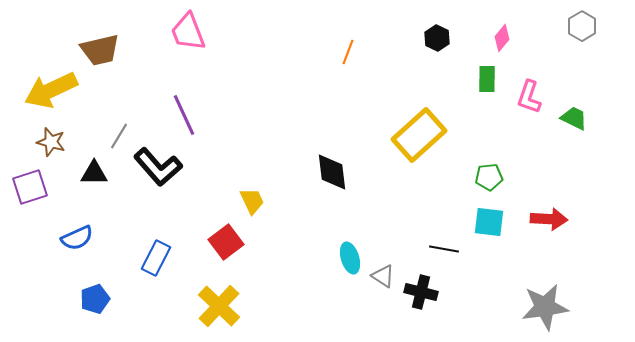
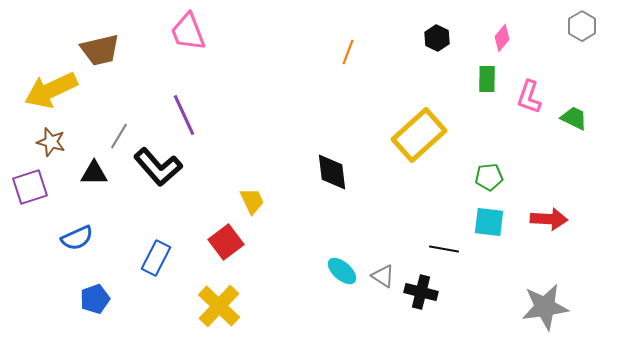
cyan ellipse: moved 8 px left, 13 px down; rotated 32 degrees counterclockwise
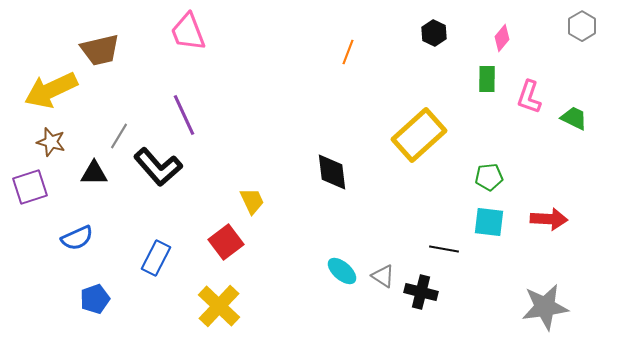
black hexagon: moved 3 px left, 5 px up
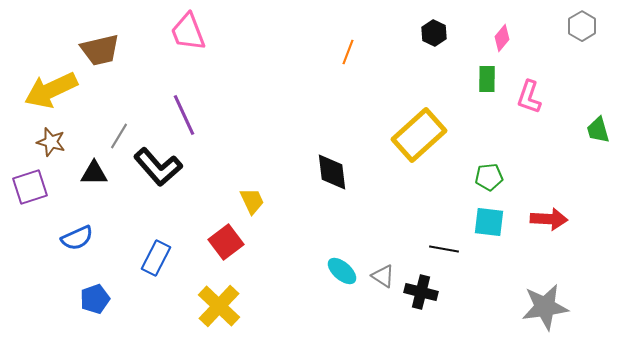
green trapezoid: moved 24 px right, 12 px down; rotated 132 degrees counterclockwise
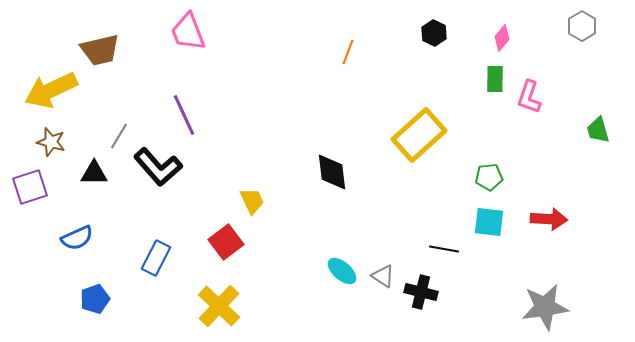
green rectangle: moved 8 px right
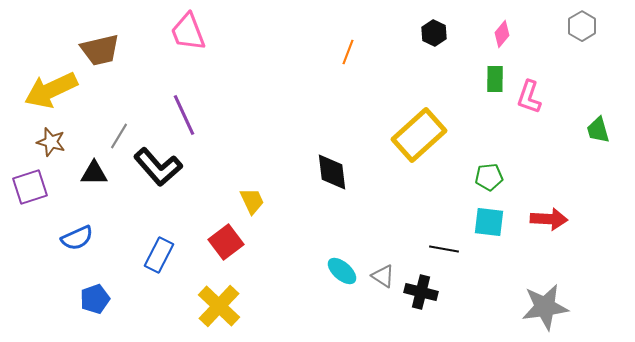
pink diamond: moved 4 px up
blue rectangle: moved 3 px right, 3 px up
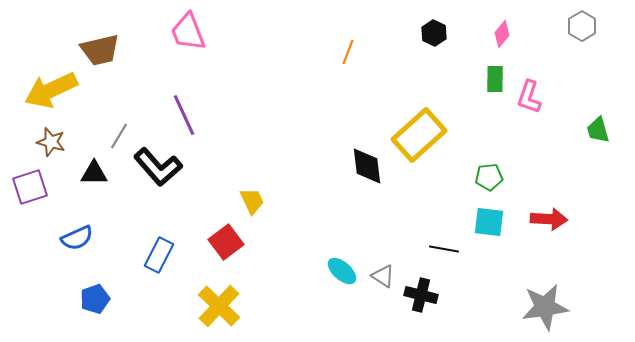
black diamond: moved 35 px right, 6 px up
black cross: moved 3 px down
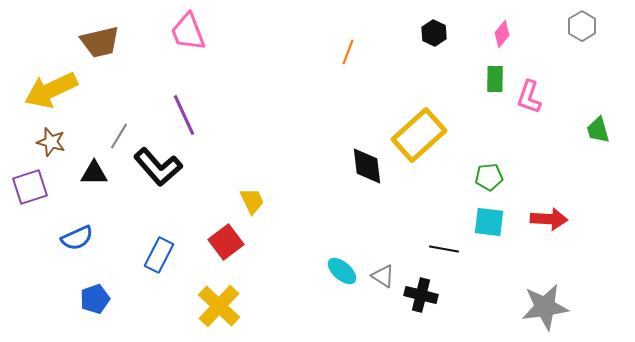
brown trapezoid: moved 8 px up
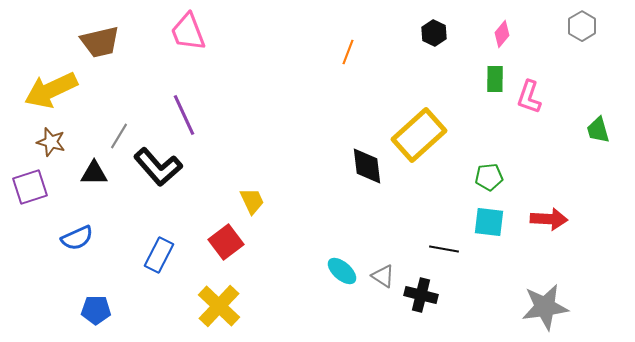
blue pentagon: moved 1 px right, 11 px down; rotated 20 degrees clockwise
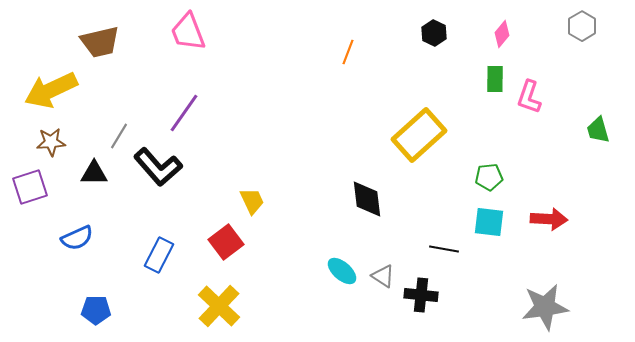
purple line: moved 2 px up; rotated 60 degrees clockwise
brown star: rotated 20 degrees counterclockwise
black diamond: moved 33 px down
black cross: rotated 8 degrees counterclockwise
